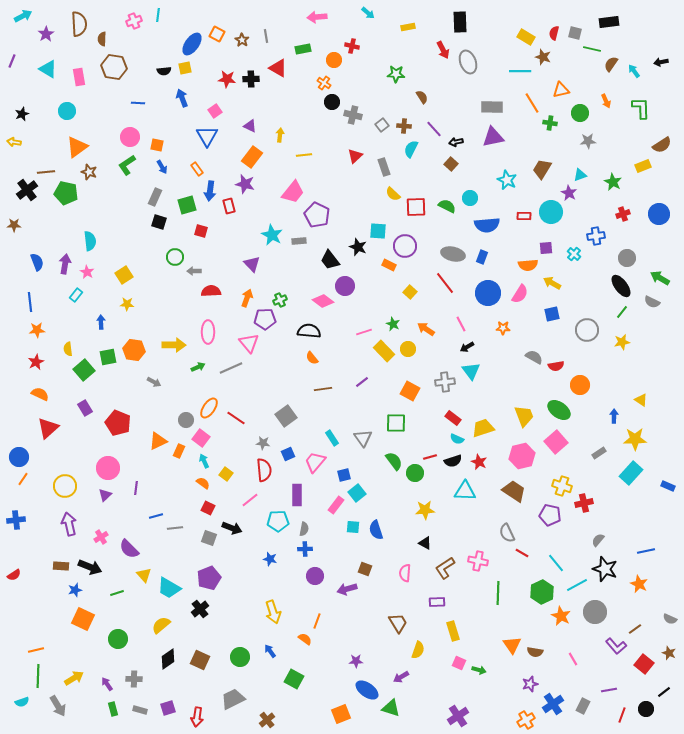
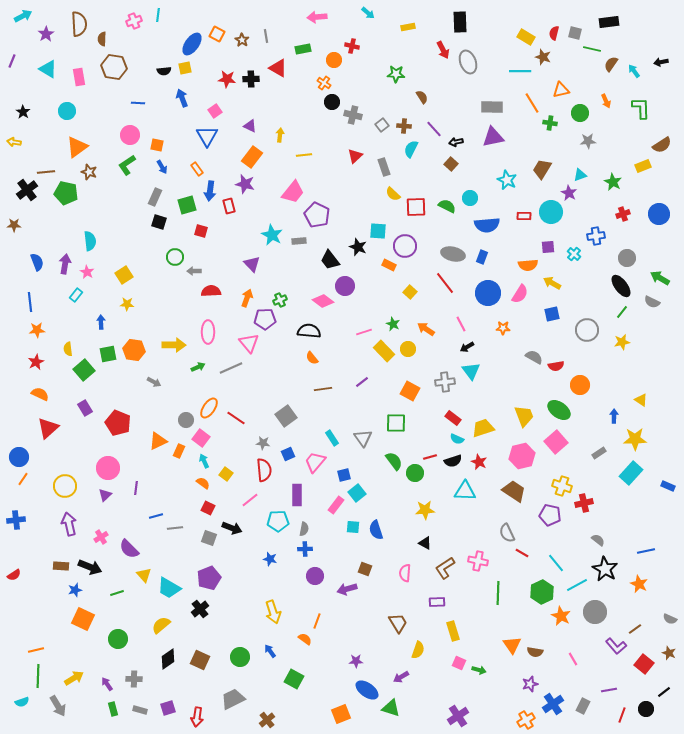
black star at (22, 114): moved 1 px right, 2 px up; rotated 16 degrees counterclockwise
pink circle at (130, 137): moved 2 px up
purple square at (546, 248): moved 2 px right, 1 px up
green square at (108, 357): moved 3 px up
gray semicircle at (598, 540): rotated 88 degrees clockwise
black star at (605, 569): rotated 10 degrees clockwise
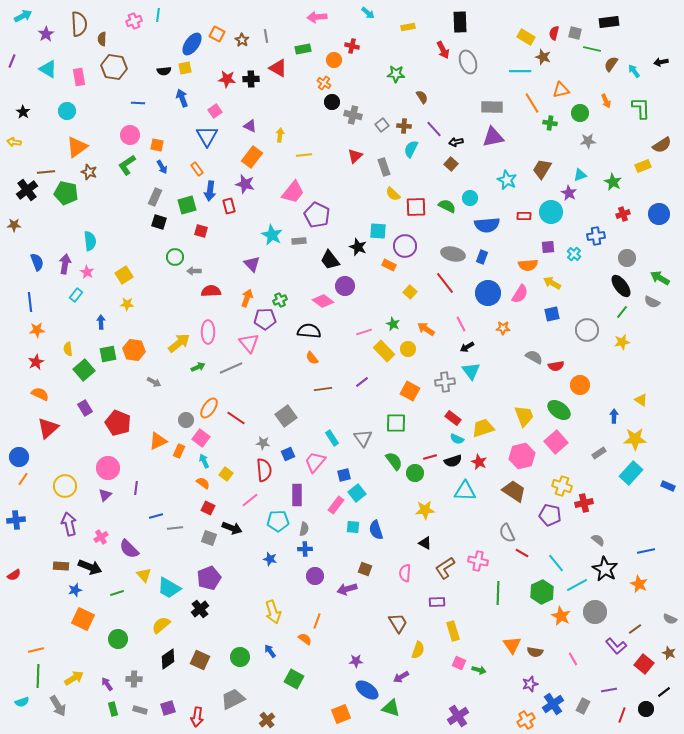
yellow arrow at (174, 345): moved 5 px right, 2 px up; rotated 40 degrees counterclockwise
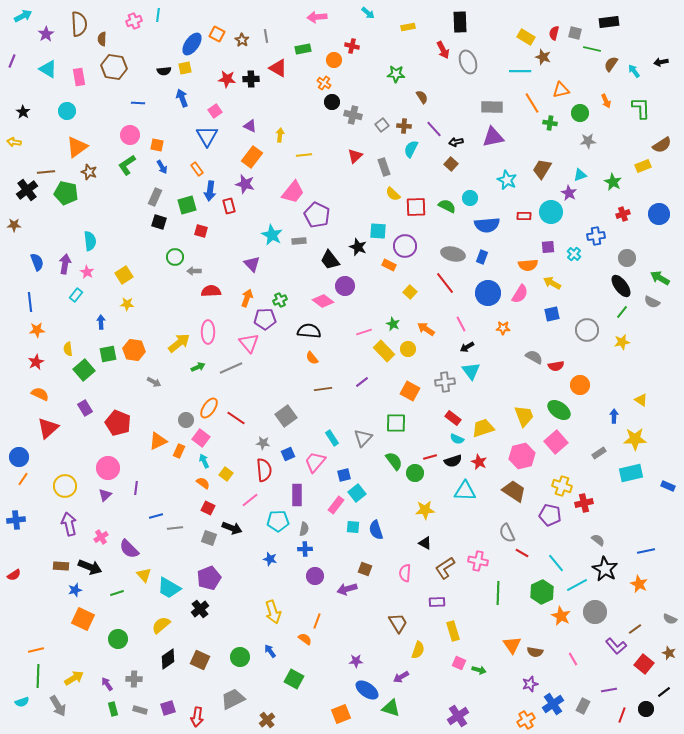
gray triangle at (363, 438): rotated 18 degrees clockwise
cyan rectangle at (631, 473): rotated 35 degrees clockwise
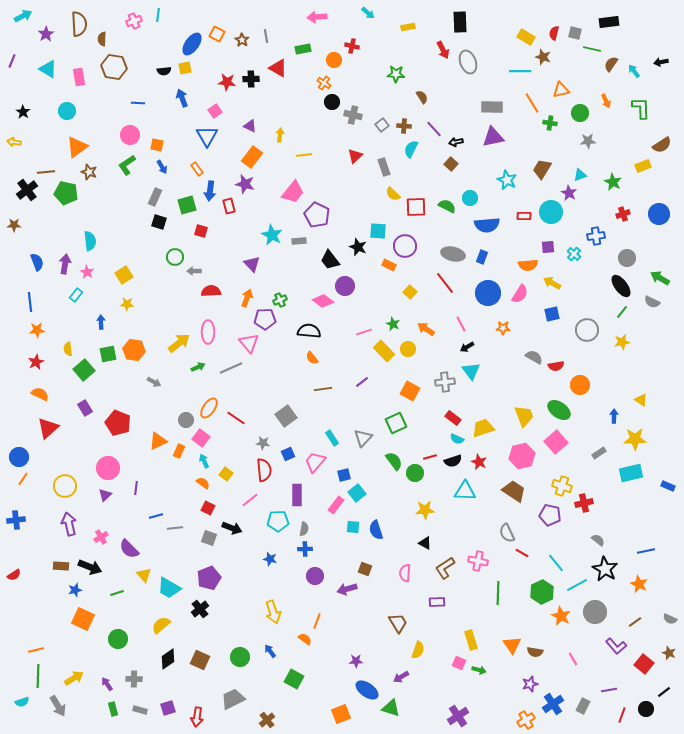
red star at (227, 79): moved 3 px down
green square at (396, 423): rotated 25 degrees counterclockwise
brown line at (635, 629): moved 7 px up
yellow rectangle at (453, 631): moved 18 px right, 9 px down
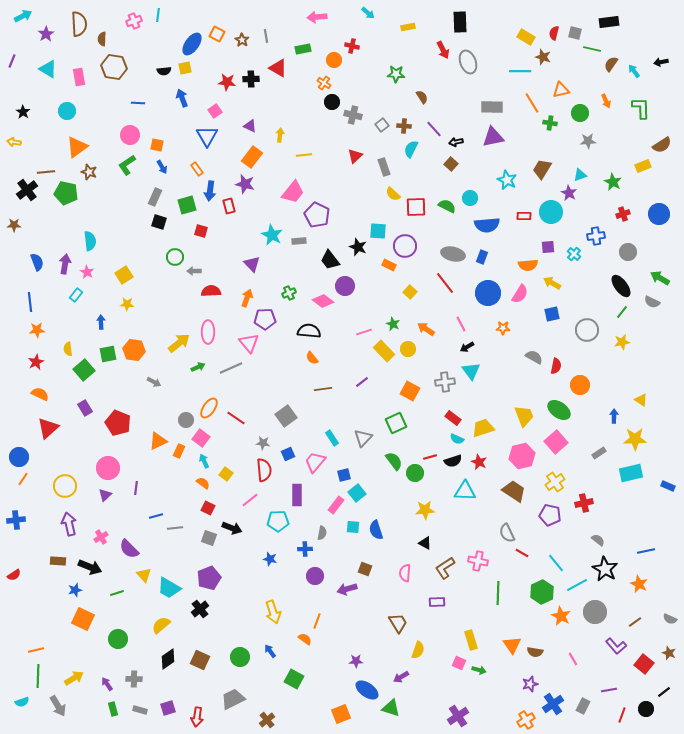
gray circle at (627, 258): moved 1 px right, 6 px up
green cross at (280, 300): moved 9 px right, 7 px up
red semicircle at (556, 366): rotated 70 degrees counterclockwise
yellow cross at (562, 486): moved 7 px left, 4 px up; rotated 36 degrees clockwise
gray semicircle at (304, 529): moved 18 px right, 4 px down
brown rectangle at (61, 566): moved 3 px left, 5 px up
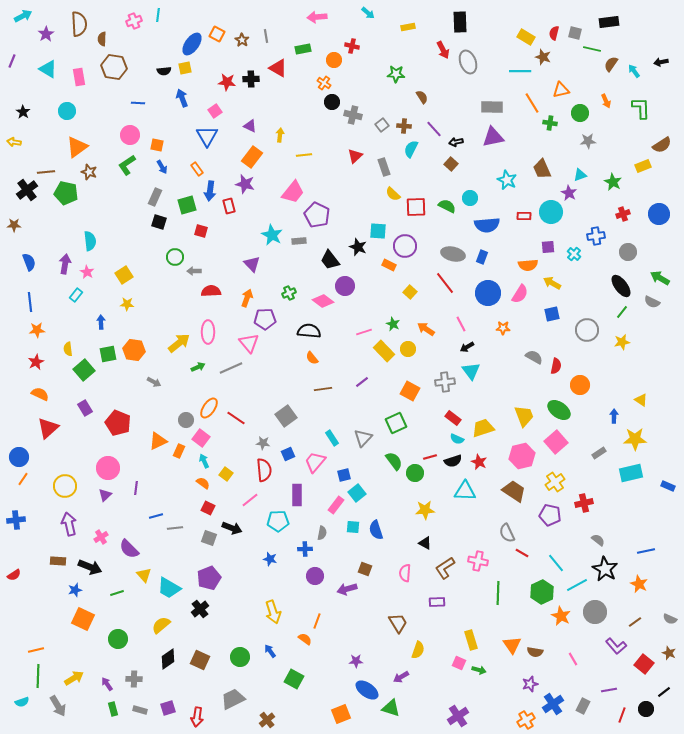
brown trapezoid at (542, 169): rotated 55 degrees counterclockwise
blue semicircle at (37, 262): moved 8 px left
